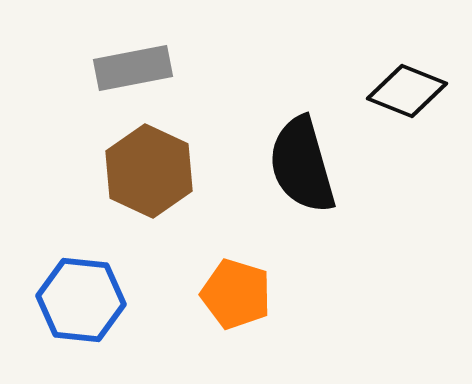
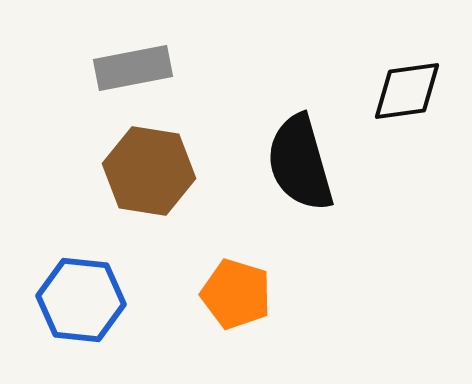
black diamond: rotated 30 degrees counterclockwise
black semicircle: moved 2 px left, 2 px up
brown hexagon: rotated 16 degrees counterclockwise
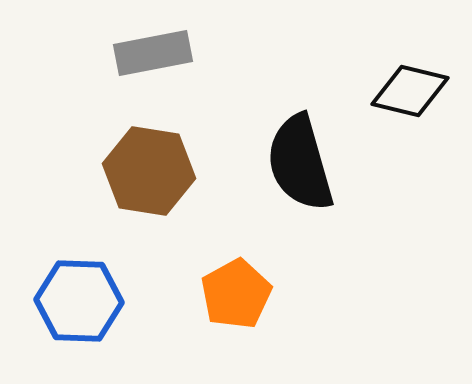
gray rectangle: moved 20 px right, 15 px up
black diamond: moved 3 px right; rotated 22 degrees clockwise
orange pentagon: rotated 26 degrees clockwise
blue hexagon: moved 2 px left, 1 px down; rotated 4 degrees counterclockwise
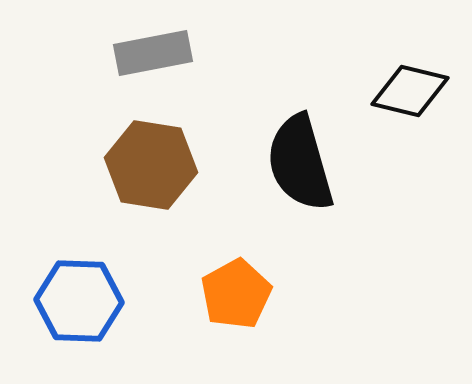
brown hexagon: moved 2 px right, 6 px up
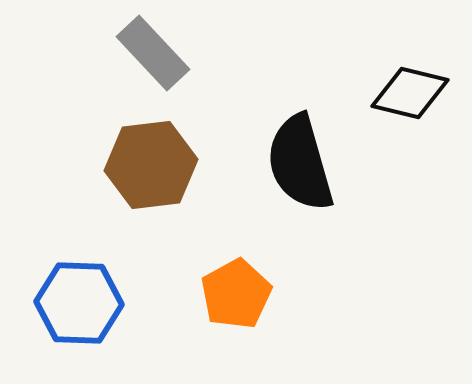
gray rectangle: rotated 58 degrees clockwise
black diamond: moved 2 px down
brown hexagon: rotated 16 degrees counterclockwise
blue hexagon: moved 2 px down
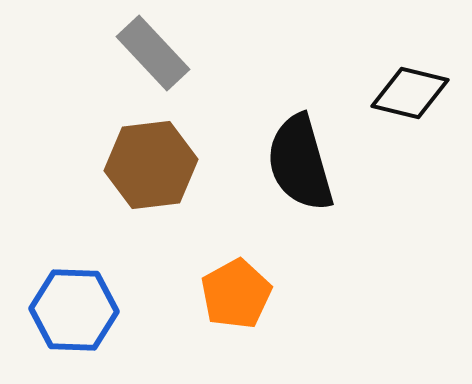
blue hexagon: moved 5 px left, 7 px down
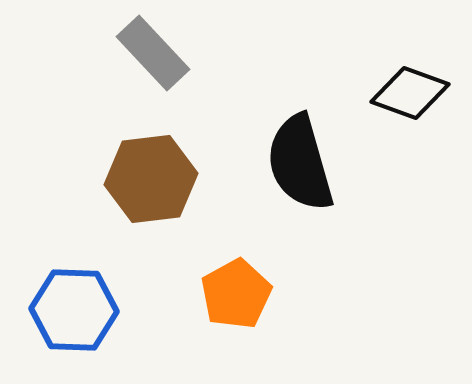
black diamond: rotated 6 degrees clockwise
brown hexagon: moved 14 px down
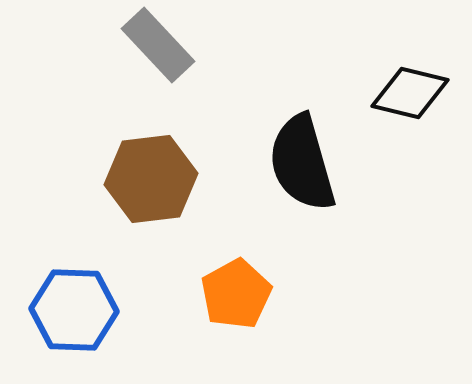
gray rectangle: moved 5 px right, 8 px up
black diamond: rotated 6 degrees counterclockwise
black semicircle: moved 2 px right
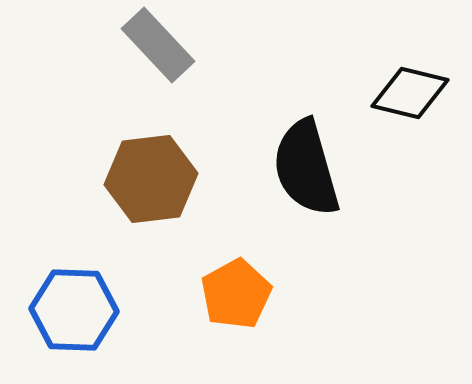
black semicircle: moved 4 px right, 5 px down
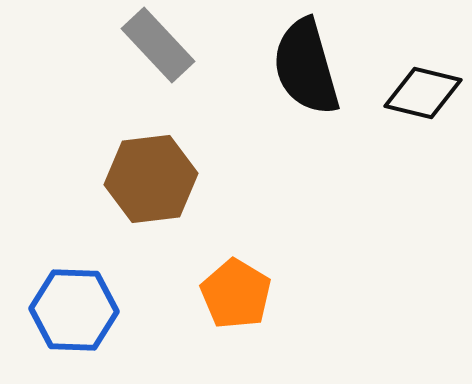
black diamond: moved 13 px right
black semicircle: moved 101 px up
orange pentagon: rotated 12 degrees counterclockwise
